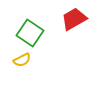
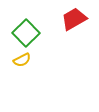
green square: moved 4 px left; rotated 12 degrees clockwise
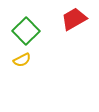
green square: moved 2 px up
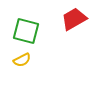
green square: rotated 32 degrees counterclockwise
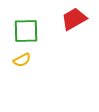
green square: rotated 16 degrees counterclockwise
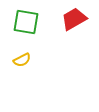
green square: moved 9 px up; rotated 12 degrees clockwise
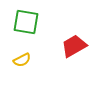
red trapezoid: moved 27 px down
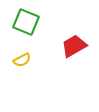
green square: rotated 12 degrees clockwise
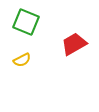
red trapezoid: moved 2 px up
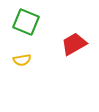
yellow semicircle: rotated 18 degrees clockwise
